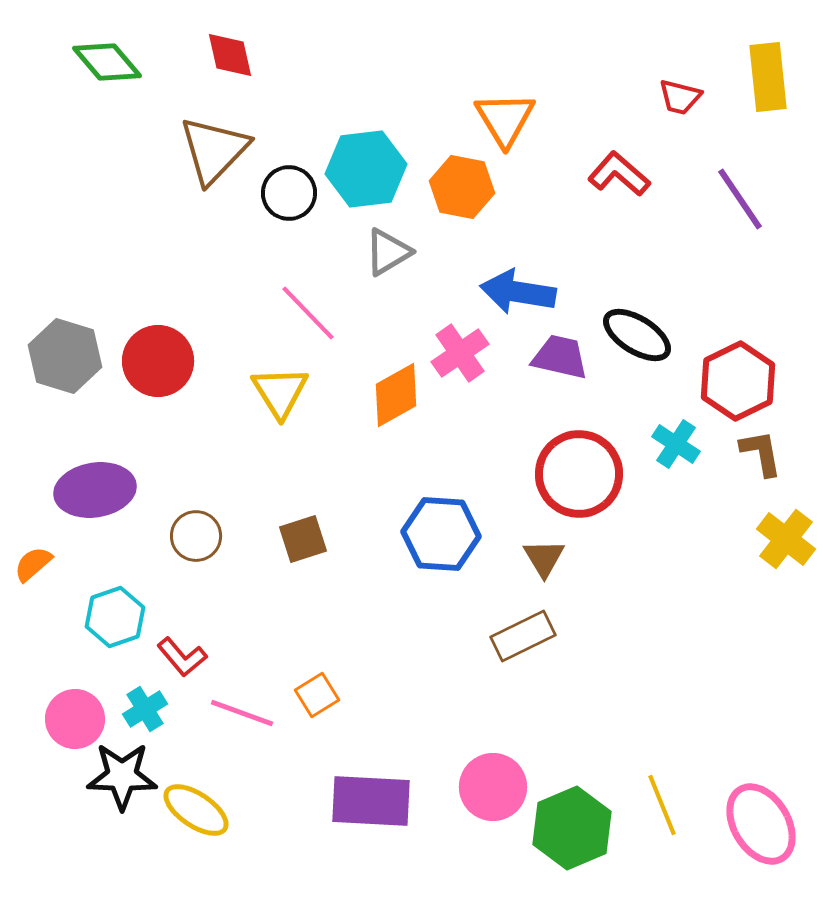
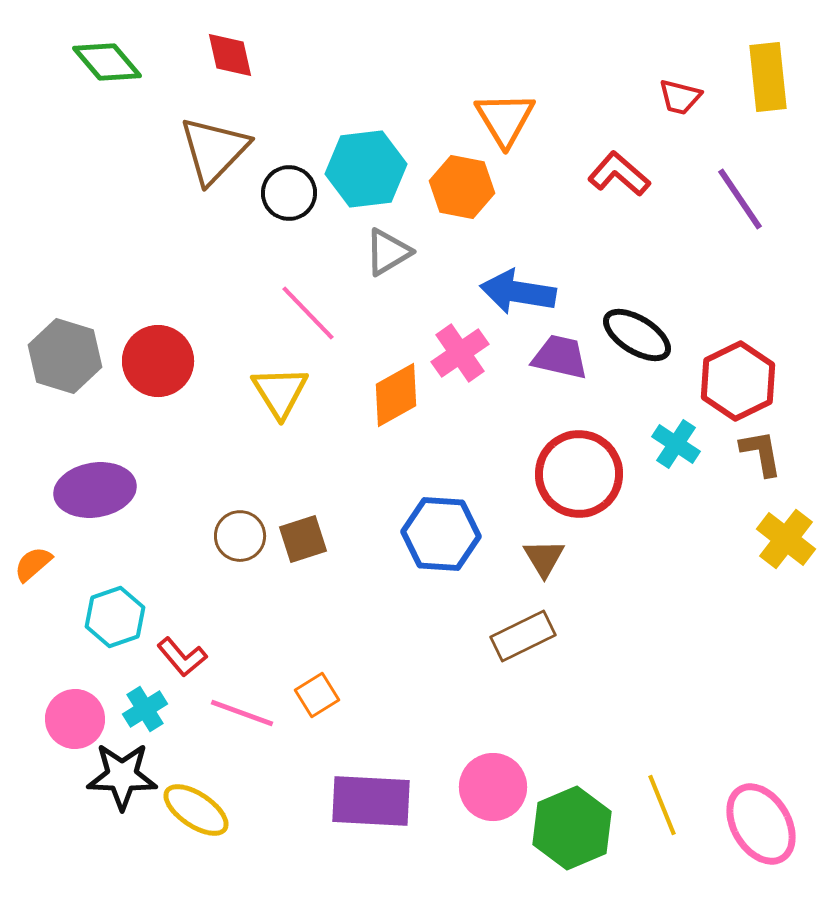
brown circle at (196, 536): moved 44 px right
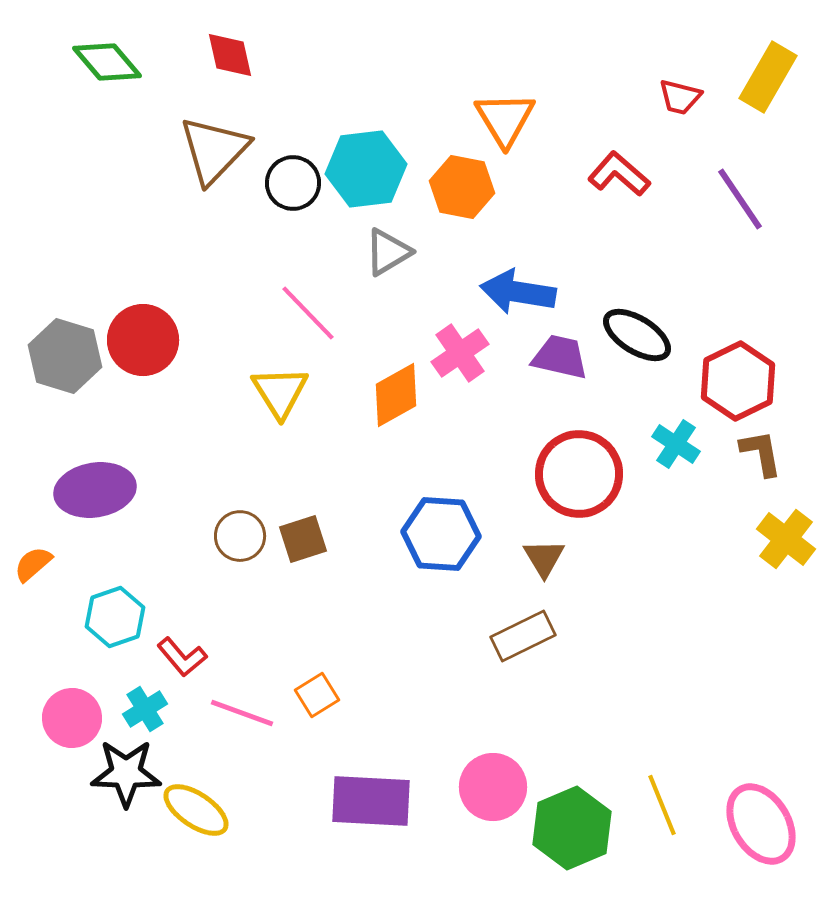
yellow rectangle at (768, 77): rotated 36 degrees clockwise
black circle at (289, 193): moved 4 px right, 10 px up
red circle at (158, 361): moved 15 px left, 21 px up
pink circle at (75, 719): moved 3 px left, 1 px up
black star at (122, 776): moved 4 px right, 3 px up
